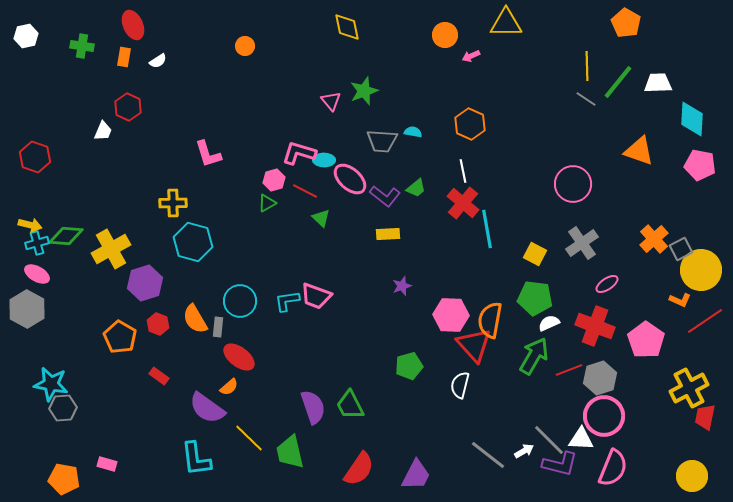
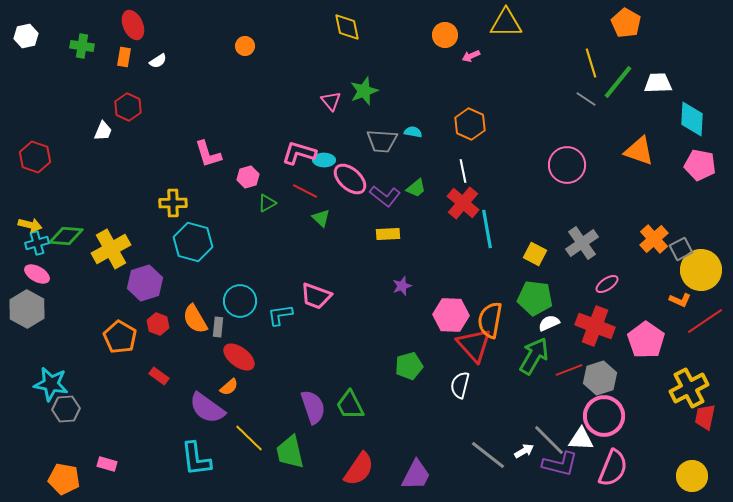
yellow line at (587, 66): moved 4 px right, 3 px up; rotated 16 degrees counterclockwise
pink hexagon at (274, 180): moved 26 px left, 3 px up
pink circle at (573, 184): moved 6 px left, 19 px up
cyan L-shape at (287, 301): moved 7 px left, 14 px down
gray hexagon at (63, 408): moved 3 px right, 1 px down
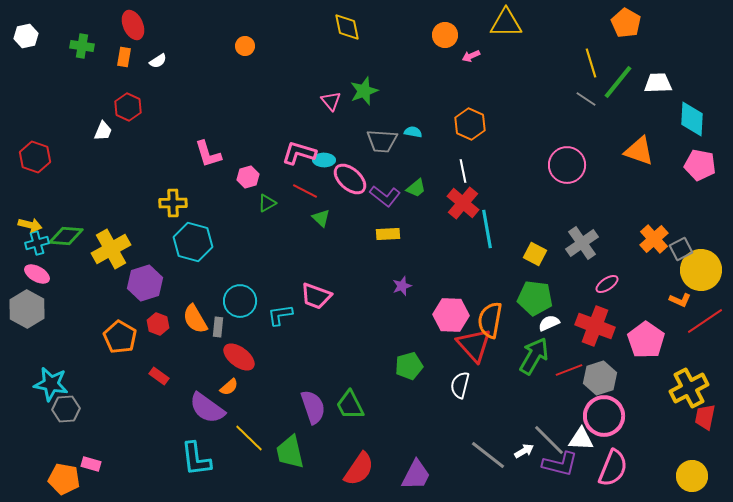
pink rectangle at (107, 464): moved 16 px left
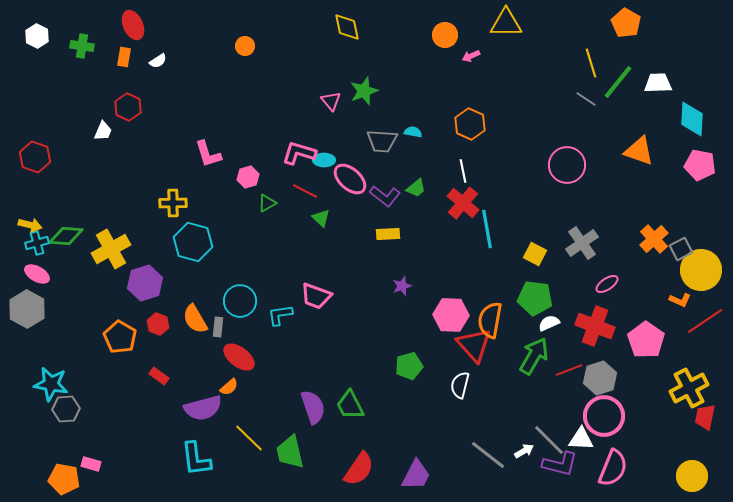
white hexagon at (26, 36): moved 11 px right; rotated 20 degrees counterclockwise
purple semicircle at (207, 408): moved 4 px left; rotated 51 degrees counterclockwise
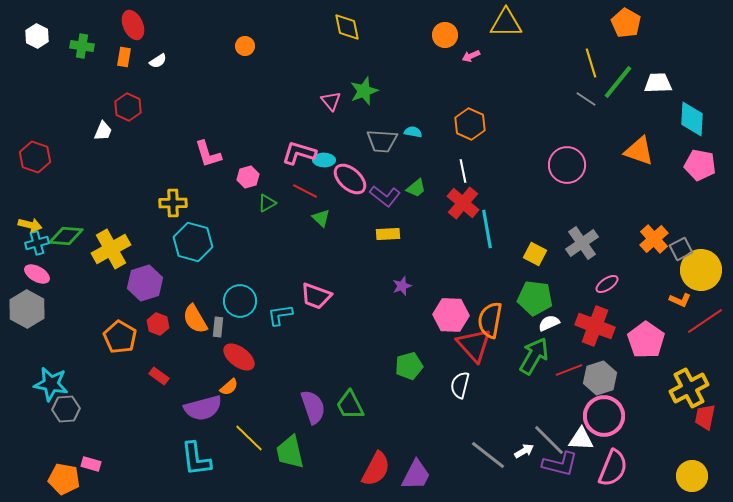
red semicircle at (359, 469): moved 17 px right; rotated 6 degrees counterclockwise
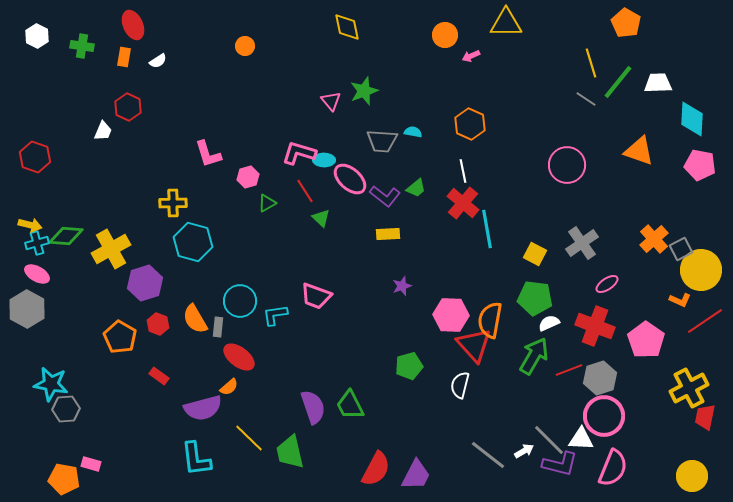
red line at (305, 191): rotated 30 degrees clockwise
cyan L-shape at (280, 315): moved 5 px left
